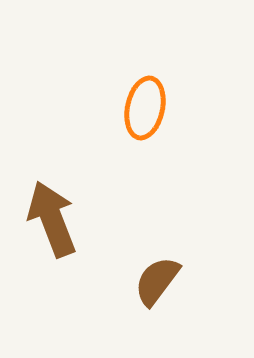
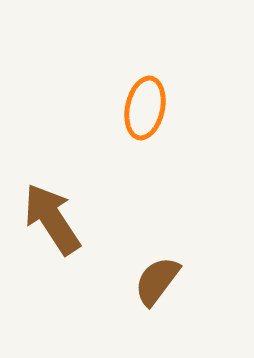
brown arrow: rotated 12 degrees counterclockwise
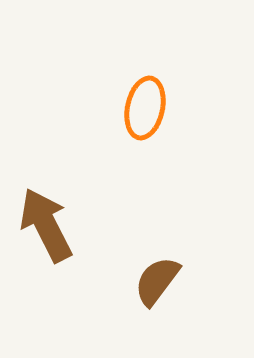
brown arrow: moved 6 px left, 6 px down; rotated 6 degrees clockwise
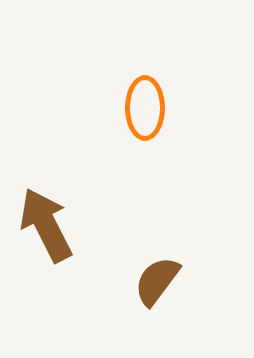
orange ellipse: rotated 12 degrees counterclockwise
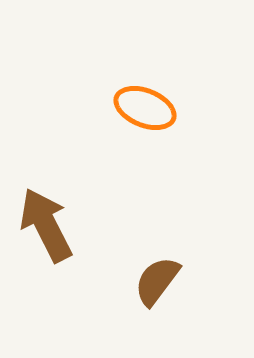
orange ellipse: rotated 68 degrees counterclockwise
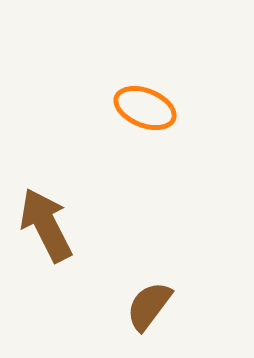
brown semicircle: moved 8 px left, 25 px down
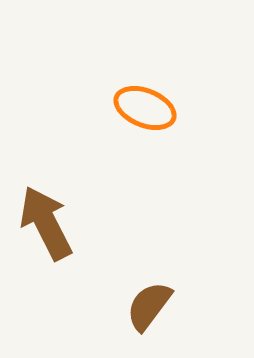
brown arrow: moved 2 px up
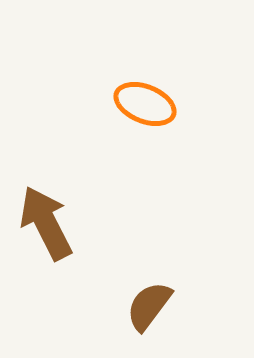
orange ellipse: moved 4 px up
